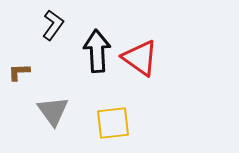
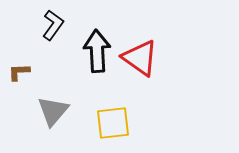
gray triangle: rotated 16 degrees clockwise
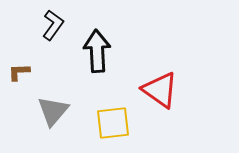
red triangle: moved 20 px right, 32 px down
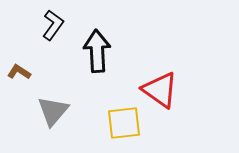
brown L-shape: rotated 35 degrees clockwise
yellow square: moved 11 px right
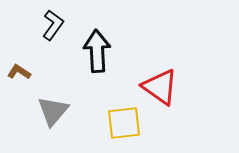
red triangle: moved 3 px up
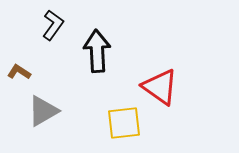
gray triangle: moved 10 px left; rotated 20 degrees clockwise
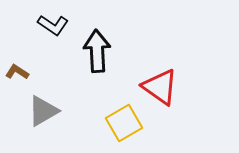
black L-shape: rotated 88 degrees clockwise
brown L-shape: moved 2 px left
yellow square: rotated 24 degrees counterclockwise
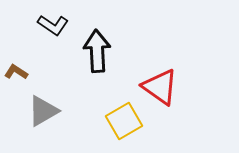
brown L-shape: moved 1 px left
yellow square: moved 2 px up
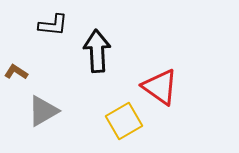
black L-shape: rotated 28 degrees counterclockwise
